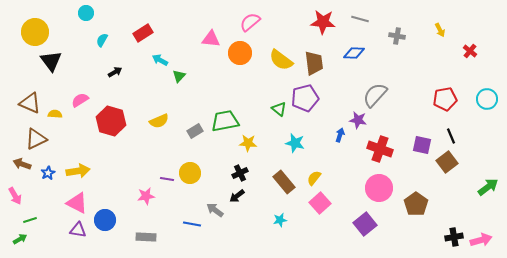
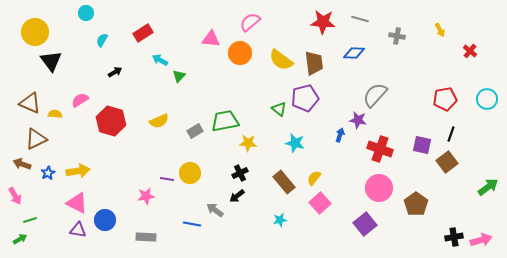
black line at (451, 136): moved 2 px up; rotated 42 degrees clockwise
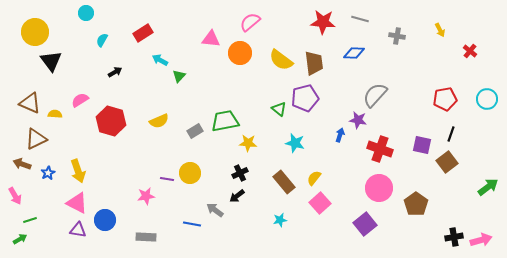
yellow arrow at (78, 171): rotated 80 degrees clockwise
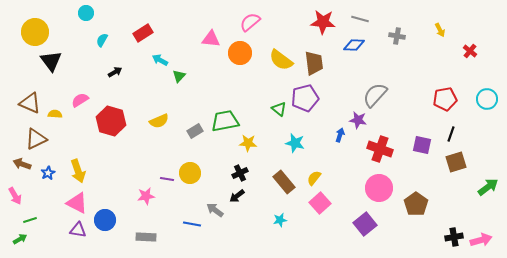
blue diamond at (354, 53): moved 8 px up
brown square at (447, 162): moved 9 px right; rotated 20 degrees clockwise
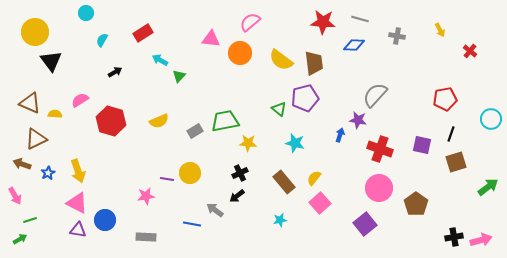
cyan circle at (487, 99): moved 4 px right, 20 px down
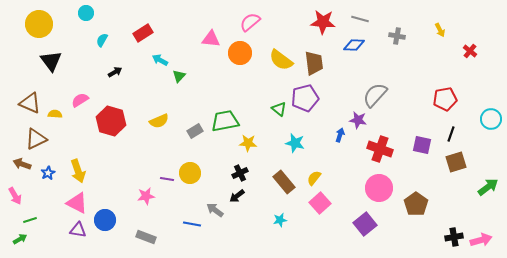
yellow circle at (35, 32): moved 4 px right, 8 px up
gray rectangle at (146, 237): rotated 18 degrees clockwise
